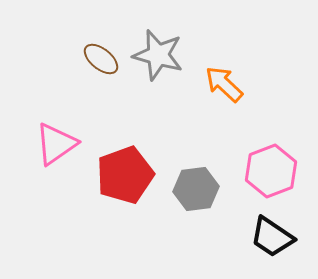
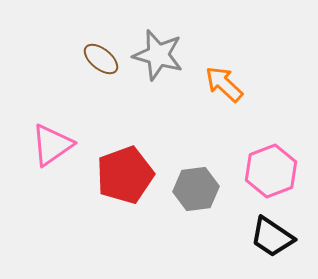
pink triangle: moved 4 px left, 1 px down
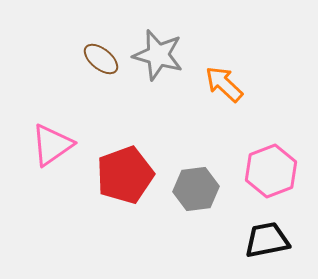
black trapezoid: moved 5 px left, 3 px down; rotated 135 degrees clockwise
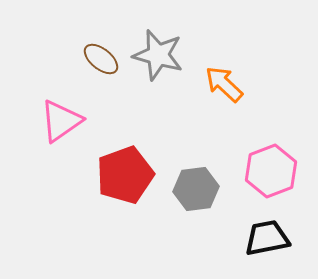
pink triangle: moved 9 px right, 24 px up
black trapezoid: moved 2 px up
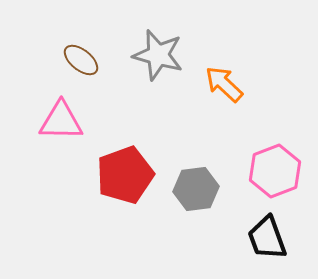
brown ellipse: moved 20 px left, 1 px down
pink triangle: rotated 36 degrees clockwise
pink hexagon: moved 4 px right
black trapezoid: rotated 99 degrees counterclockwise
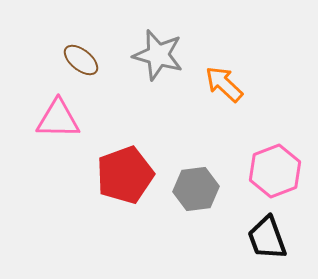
pink triangle: moved 3 px left, 2 px up
